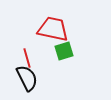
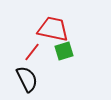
red line: moved 5 px right, 6 px up; rotated 54 degrees clockwise
black semicircle: moved 1 px down
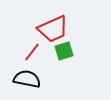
red trapezoid: rotated 144 degrees clockwise
black semicircle: rotated 52 degrees counterclockwise
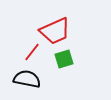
red trapezoid: moved 2 px right, 2 px down
green square: moved 8 px down
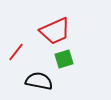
red line: moved 16 px left
black semicircle: moved 12 px right, 2 px down
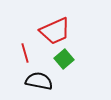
red line: moved 9 px right, 1 px down; rotated 54 degrees counterclockwise
green square: rotated 24 degrees counterclockwise
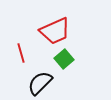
red line: moved 4 px left
black semicircle: moved 1 px right, 2 px down; rotated 56 degrees counterclockwise
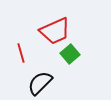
green square: moved 6 px right, 5 px up
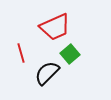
red trapezoid: moved 4 px up
black semicircle: moved 7 px right, 10 px up
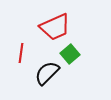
red line: rotated 24 degrees clockwise
